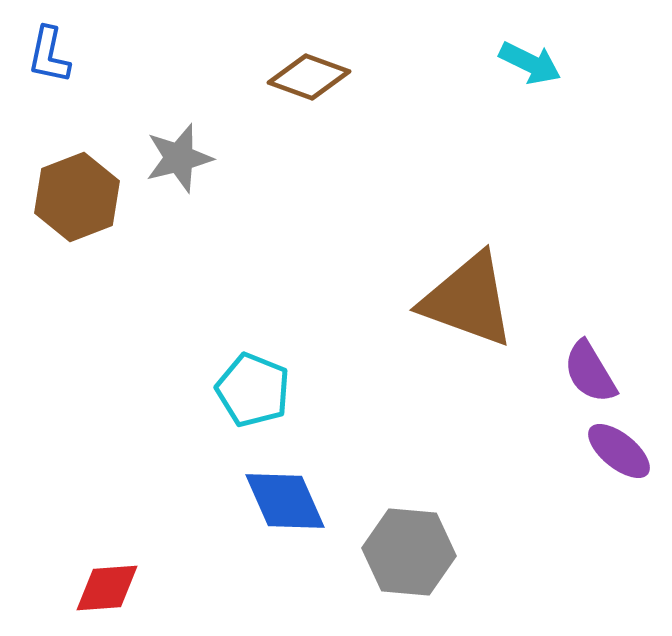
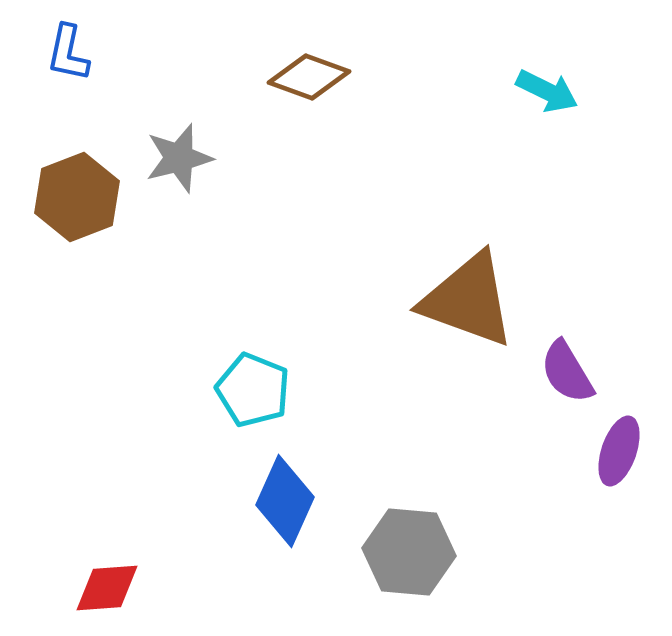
blue L-shape: moved 19 px right, 2 px up
cyan arrow: moved 17 px right, 28 px down
purple semicircle: moved 23 px left
purple ellipse: rotated 70 degrees clockwise
blue diamond: rotated 48 degrees clockwise
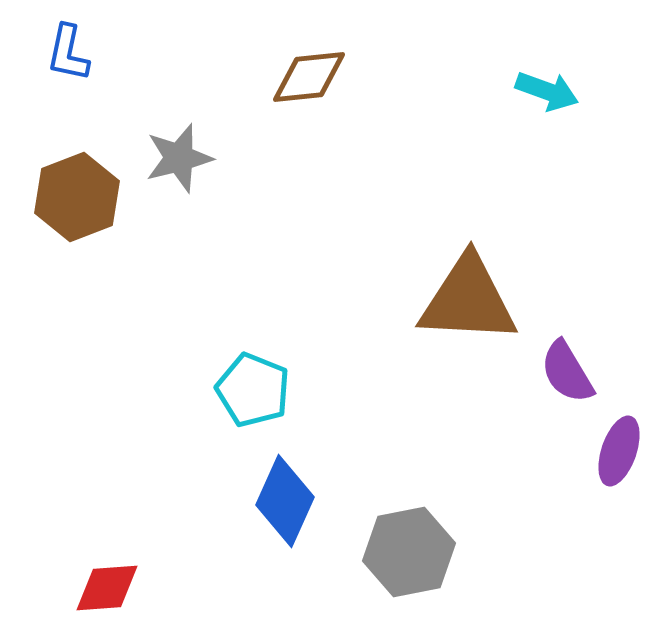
brown diamond: rotated 26 degrees counterclockwise
cyan arrow: rotated 6 degrees counterclockwise
brown triangle: rotated 17 degrees counterclockwise
gray hexagon: rotated 16 degrees counterclockwise
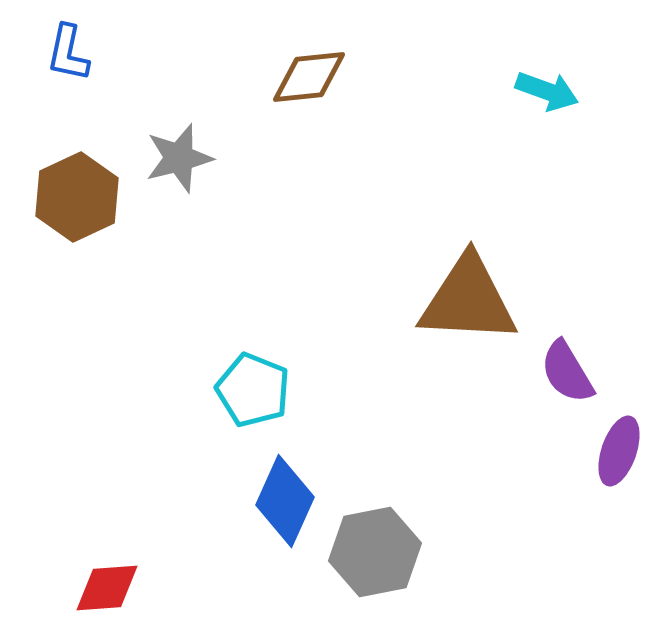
brown hexagon: rotated 4 degrees counterclockwise
gray hexagon: moved 34 px left
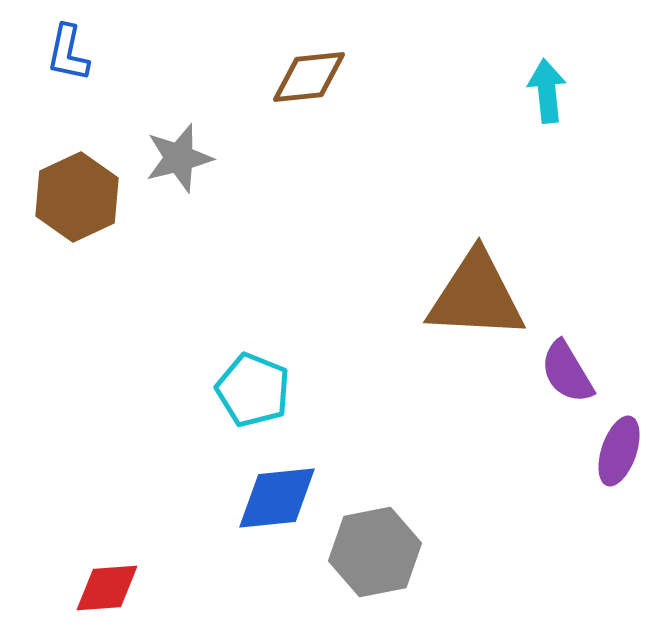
cyan arrow: rotated 116 degrees counterclockwise
brown triangle: moved 8 px right, 4 px up
blue diamond: moved 8 px left, 3 px up; rotated 60 degrees clockwise
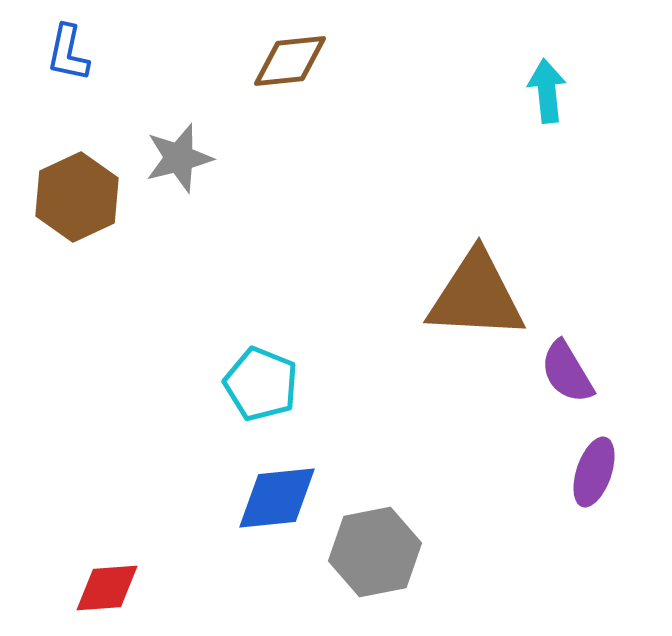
brown diamond: moved 19 px left, 16 px up
cyan pentagon: moved 8 px right, 6 px up
purple ellipse: moved 25 px left, 21 px down
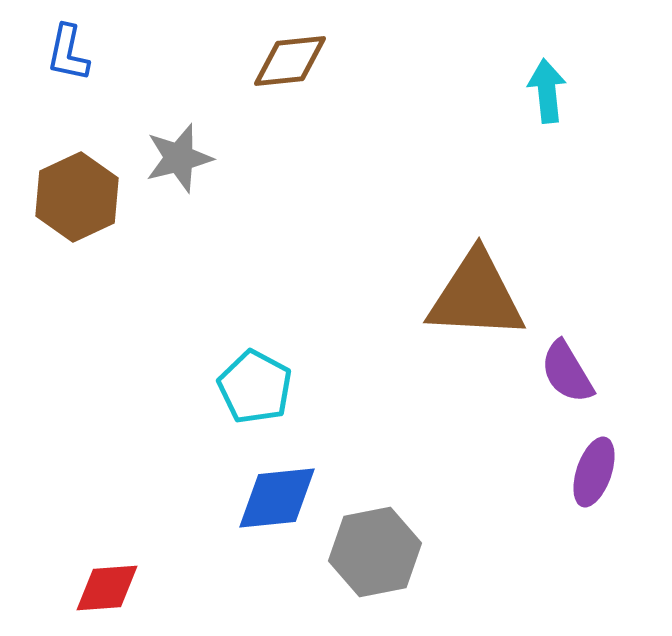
cyan pentagon: moved 6 px left, 3 px down; rotated 6 degrees clockwise
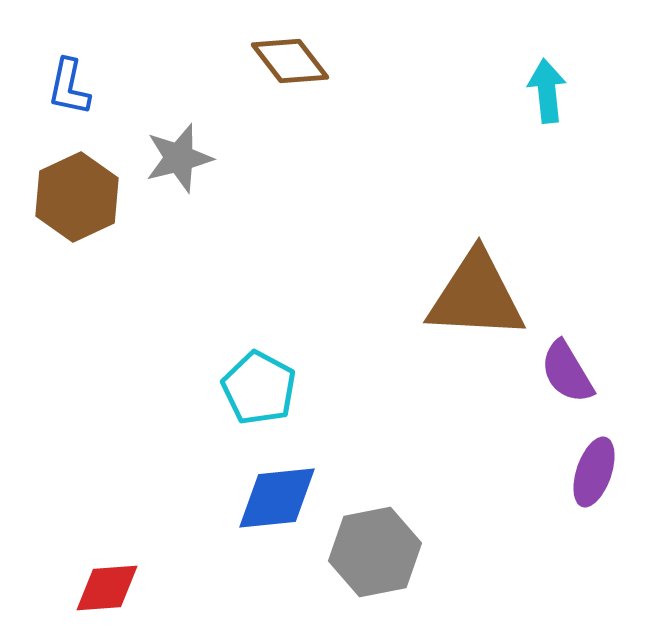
blue L-shape: moved 1 px right, 34 px down
brown diamond: rotated 58 degrees clockwise
cyan pentagon: moved 4 px right, 1 px down
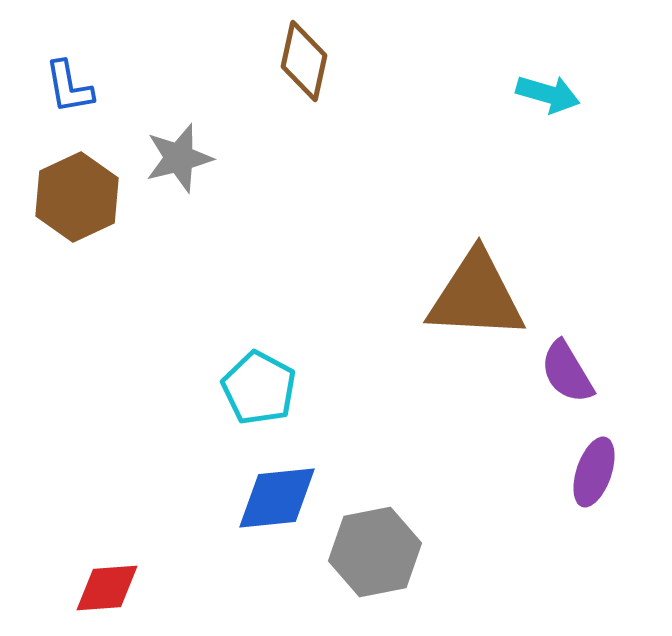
brown diamond: moved 14 px right; rotated 50 degrees clockwise
blue L-shape: rotated 22 degrees counterclockwise
cyan arrow: moved 1 px right, 3 px down; rotated 112 degrees clockwise
